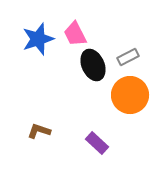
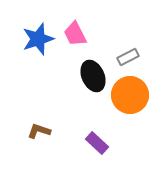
black ellipse: moved 11 px down
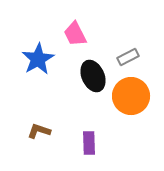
blue star: moved 20 px down; rotated 12 degrees counterclockwise
orange circle: moved 1 px right, 1 px down
purple rectangle: moved 8 px left; rotated 45 degrees clockwise
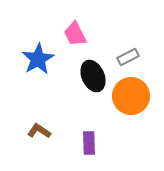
brown L-shape: rotated 15 degrees clockwise
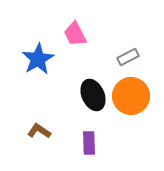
black ellipse: moved 19 px down
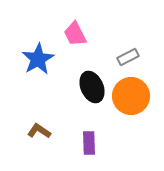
black ellipse: moved 1 px left, 8 px up
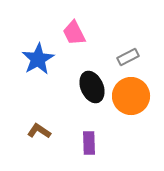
pink trapezoid: moved 1 px left, 1 px up
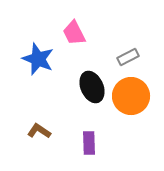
blue star: rotated 20 degrees counterclockwise
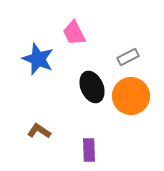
purple rectangle: moved 7 px down
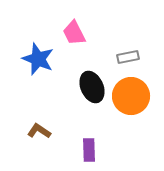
gray rectangle: rotated 15 degrees clockwise
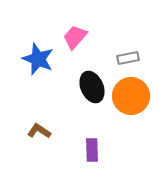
pink trapezoid: moved 1 px right, 4 px down; rotated 68 degrees clockwise
gray rectangle: moved 1 px down
purple rectangle: moved 3 px right
